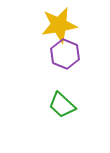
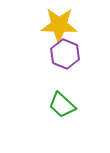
yellow star: rotated 12 degrees clockwise
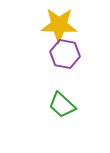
purple hexagon: rotated 12 degrees counterclockwise
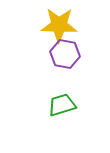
green trapezoid: rotated 120 degrees clockwise
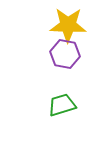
yellow star: moved 9 px right
